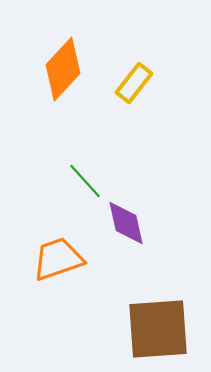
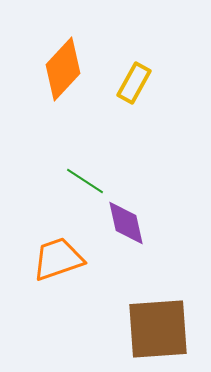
yellow rectangle: rotated 9 degrees counterclockwise
green line: rotated 15 degrees counterclockwise
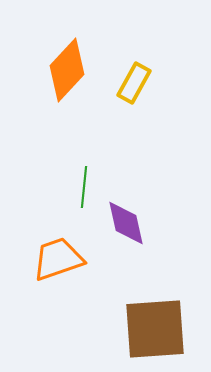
orange diamond: moved 4 px right, 1 px down
green line: moved 1 px left, 6 px down; rotated 63 degrees clockwise
brown square: moved 3 px left
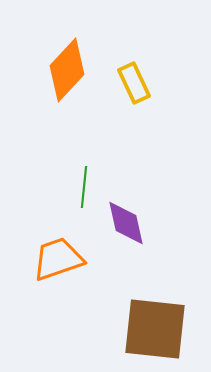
yellow rectangle: rotated 54 degrees counterclockwise
brown square: rotated 10 degrees clockwise
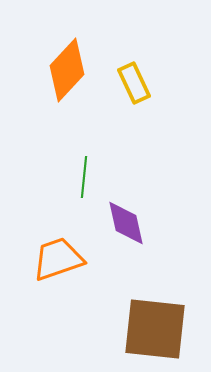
green line: moved 10 px up
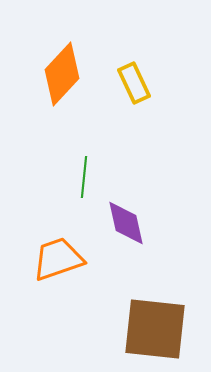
orange diamond: moved 5 px left, 4 px down
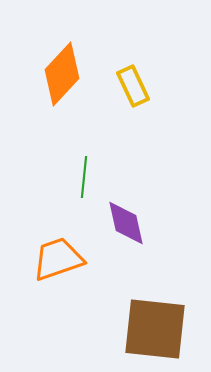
yellow rectangle: moved 1 px left, 3 px down
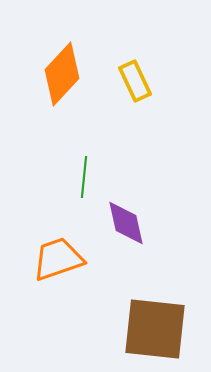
yellow rectangle: moved 2 px right, 5 px up
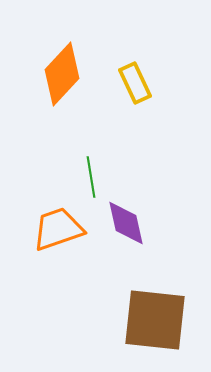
yellow rectangle: moved 2 px down
green line: moved 7 px right; rotated 15 degrees counterclockwise
orange trapezoid: moved 30 px up
brown square: moved 9 px up
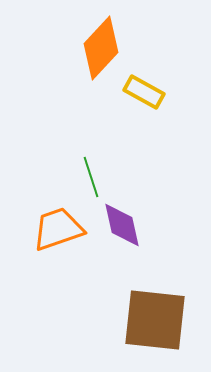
orange diamond: moved 39 px right, 26 px up
yellow rectangle: moved 9 px right, 9 px down; rotated 36 degrees counterclockwise
green line: rotated 9 degrees counterclockwise
purple diamond: moved 4 px left, 2 px down
